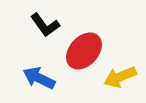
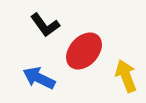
yellow arrow: moved 6 px right, 1 px up; rotated 92 degrees clockwise
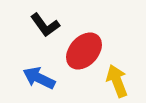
yellow arrow: moved 9 px left, 5 px down
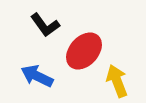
blue arrow: moved 2 px left, 2 px up
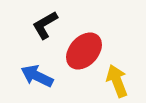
black L-shape: rotated 96 degrees clockwise
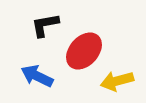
black L-shape: rotated 20 degrees clockwise
yellow arrow: rotated 84 degrees counterclockwise
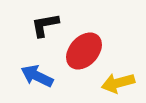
yellow arrow: moved 1 px right, 2 px down
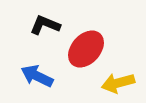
black L-shape: rotated 32 degrees clockwise
red ellipse: moved 2 px right, 2 px up
